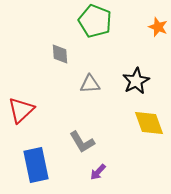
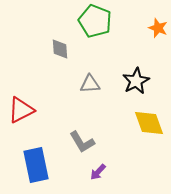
orange star: moved 1 px down
gray diamond: moved 5 px up
red triangle: rotated 16 degrees clockwise
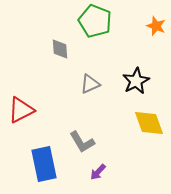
orange star: moved 2 px left, 2 px up
gray triangle: rotated 20 degrees counterclockwise
blue rectangle: moved 8 px right, 1 px up
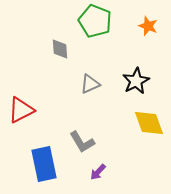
orange star: moved 8 px left
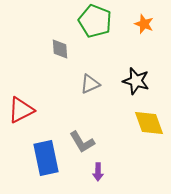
orange star: moved 4 px left, 2 px up
black star: rotated 28 degrees counterclockwise
blue rectangle: moved 2 px right, 6 px up
purple arrow: rotated 42 degrees counterclockwise
